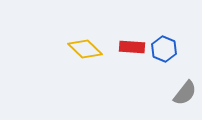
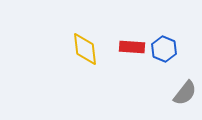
yellow diamond: rotated 40 degrees clockwise
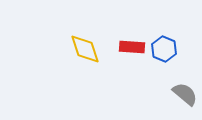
yellow diamond: rotated 12 degrees counterclockwise
gray semicircle: moved 1 px down; rotated 88 degrees counterclockwise
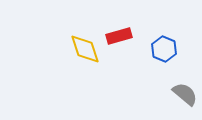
red rectangle: moved 13 px left, 11 px up; rotated 20 degrees counterclockwise
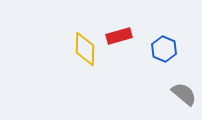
yellow diamond: rotated 20 degrees clockwise
gray semicircle: moved 1 px left
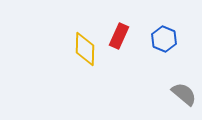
red rectangle: rotated 50 degrees counterclockwise
blue hexagon: moved 10 px up
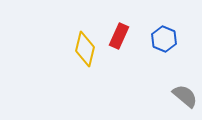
yellow diamond: rotated 12 degrees clockwise
gray semicircle: moved 1 px right, 2 px down
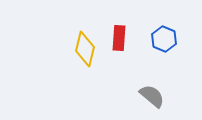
red rectangle: moved 2 px down; rotated 20 degrees counterclockwise
gray semicircle: moved 33 px left
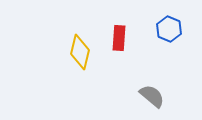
blue hexagon: moved 5 px right, 10 px up
yellow diamond: moved 5 px left, 3 px down
